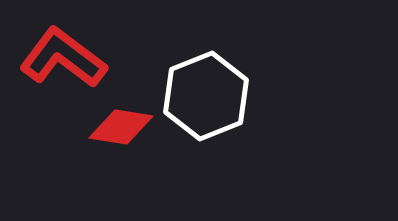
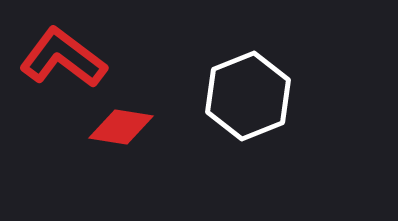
white hexagon: moved 42 px right
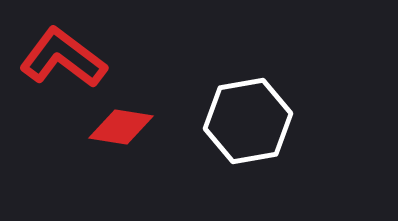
white hexagon: moved 25 px down; rotated 12 degrees clockwise
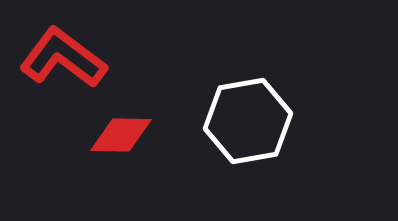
red diamond: moved 8 px down; rotated 8 degrees counterclockwise
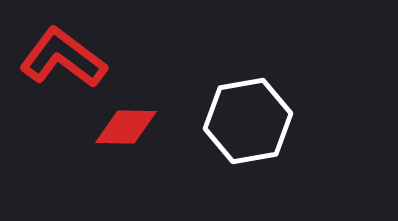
red diamond: moved 5 px right, 8 px up
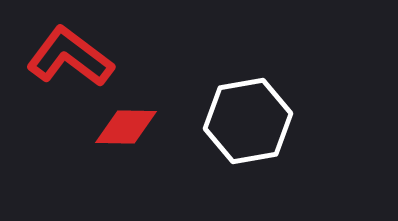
red L-shape: moved 7 px right, 1 px up
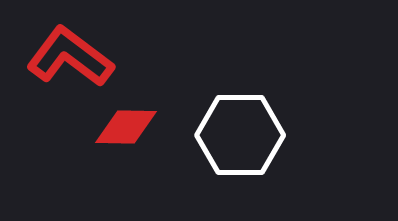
white hexagon: moved 8 px left, 14 px down; rotated 10 degrees clockwise
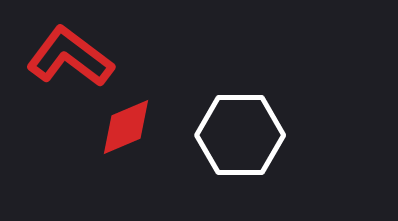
red diamond: rotated 24 degrees counterclockwise
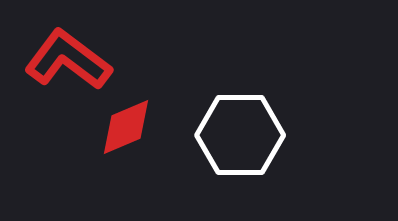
red L-shape: moved 2 px left, 3 px down
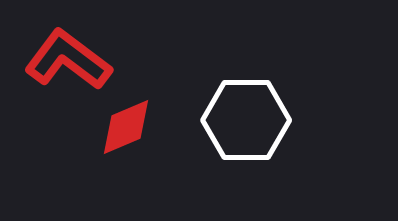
white hexagon: moved 6 px right, 15 px up
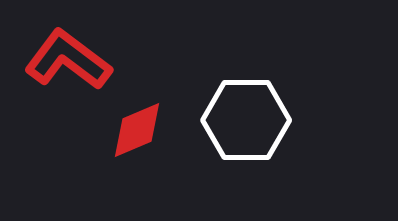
red diamond: moved 11 px right, 3 px down
